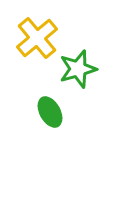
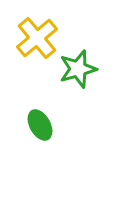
green ellipse: moved 10 px left, 13 px down
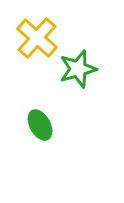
yellow cross: rotated 9 degrees counterclockwise
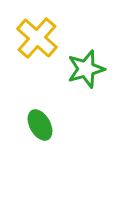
green star: moved 8 px right
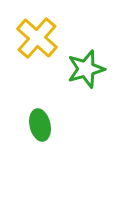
green ellipse: rotated 16 degrees clockwise
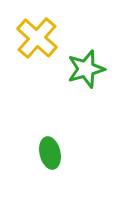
green ellipse: moved 10 px right, 28 px down
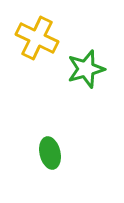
yellow cross: rotated 15 degrees counterclockwise
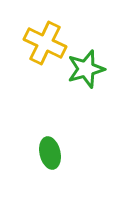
yellow cross: moved 8 px right, 5 px down
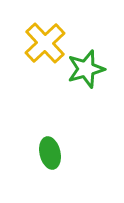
yellow cross: rotated 21 degrees clockwise
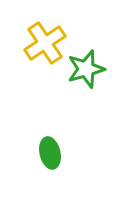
yellow cross: rotated 9 degrees clockwise
